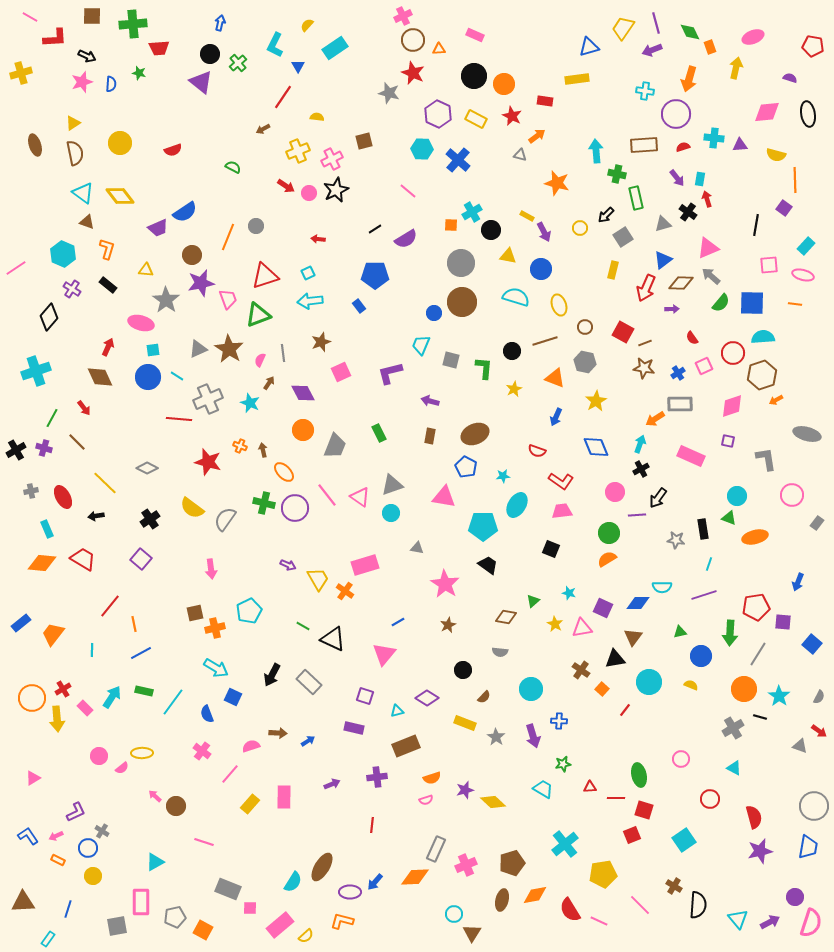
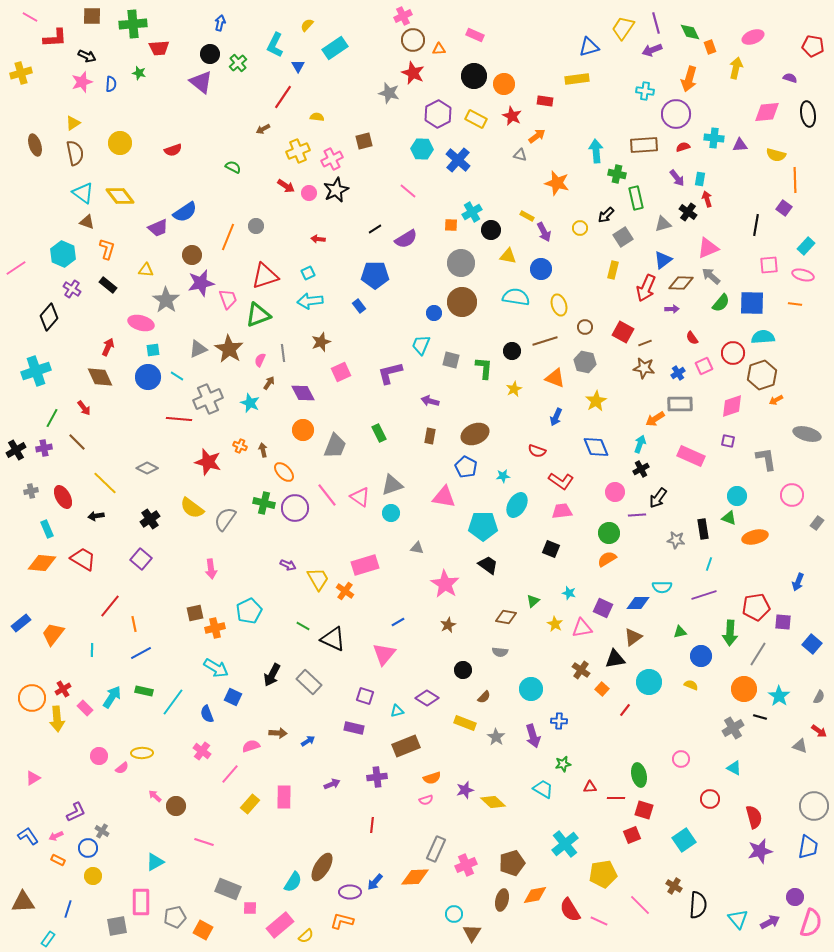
purple hexagon at (438, 114): rotated 8 degrees clockwise
cyan semicircle at (516, 297): rotated 8 degrees counterclockwise
purple cross at (44, 448): rotated 28 degrees counterclockwise
brown triangle at (633, 637): rotated 18 degrees clockwise
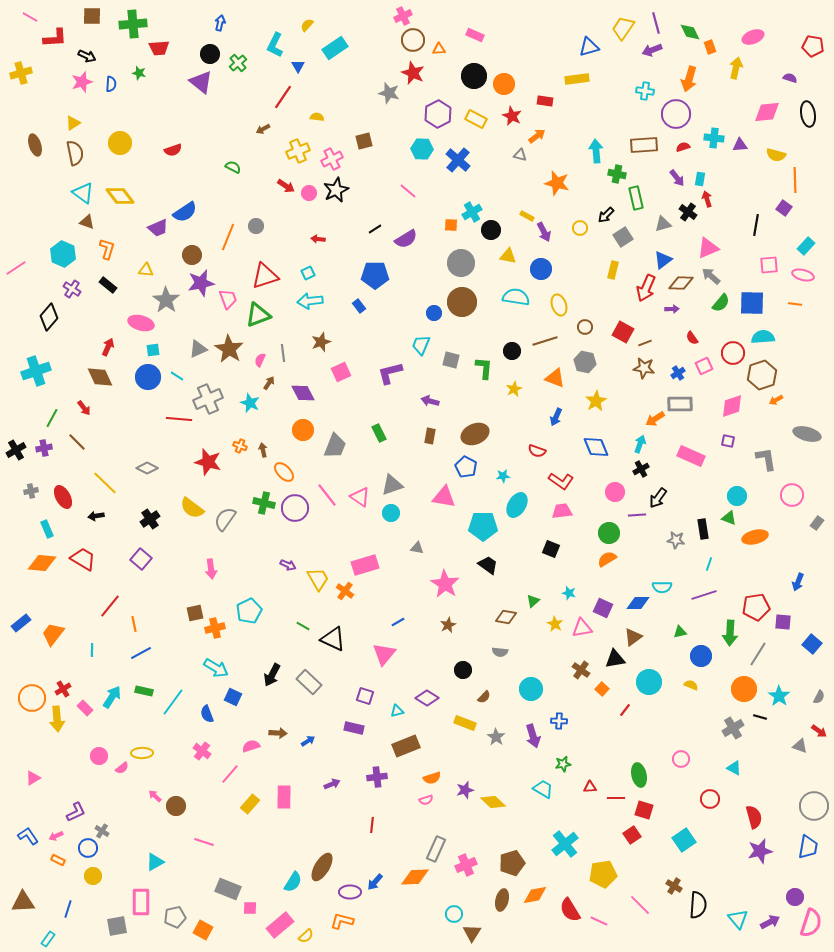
red square at (632, 835): rotated 12 degrees counterclockwise
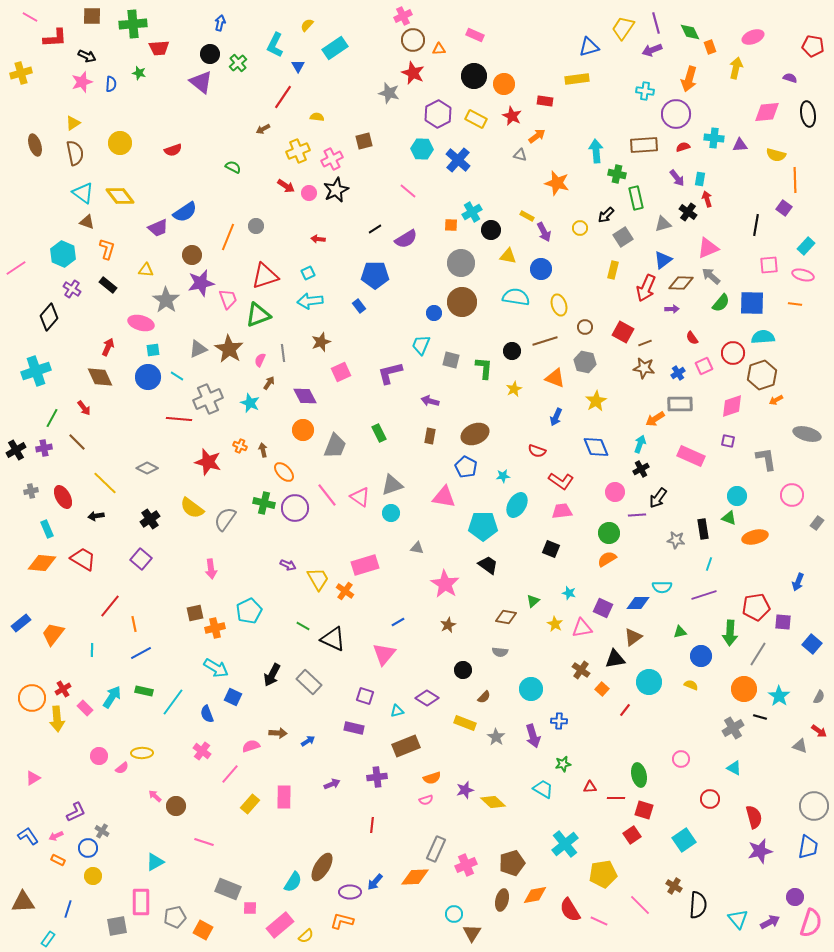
purple diamond at (303, 393): moved 2 px right, 3 px down
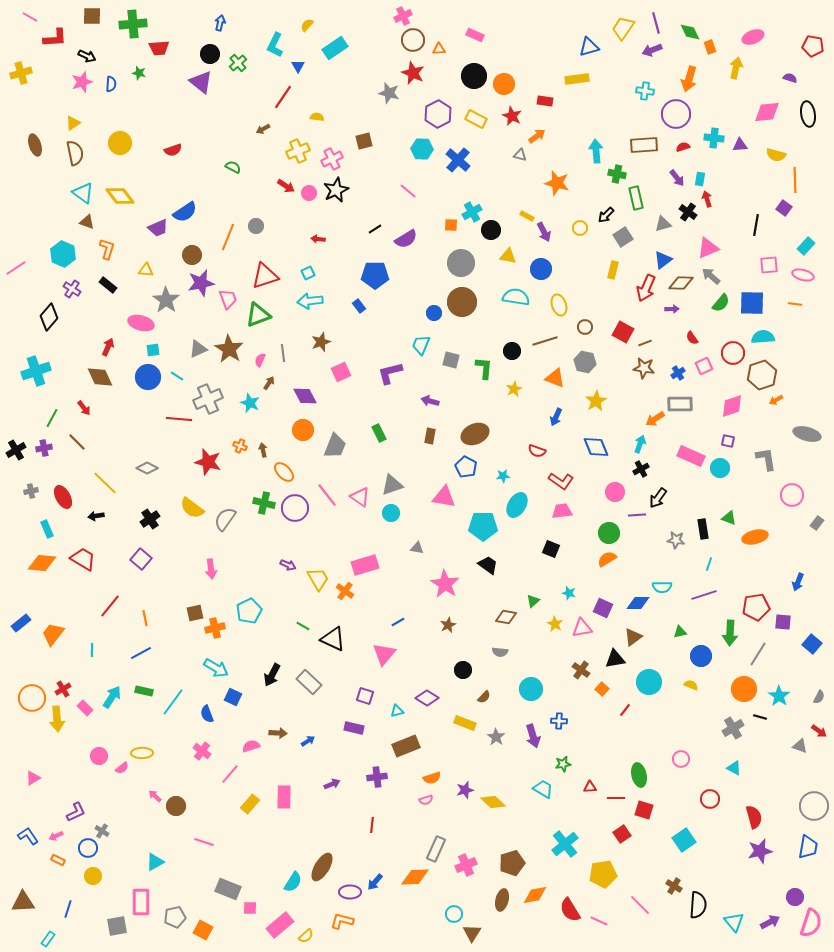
cyan circle at (737, 496): moved 17 px left, 28 px up
orange line at (134, 624): moved 11 px right, 6 px up
red square at (632, 835): moved 10 px left, 1 px up
cyan triangle at (738, 919): moved 4 px left, 3 px down
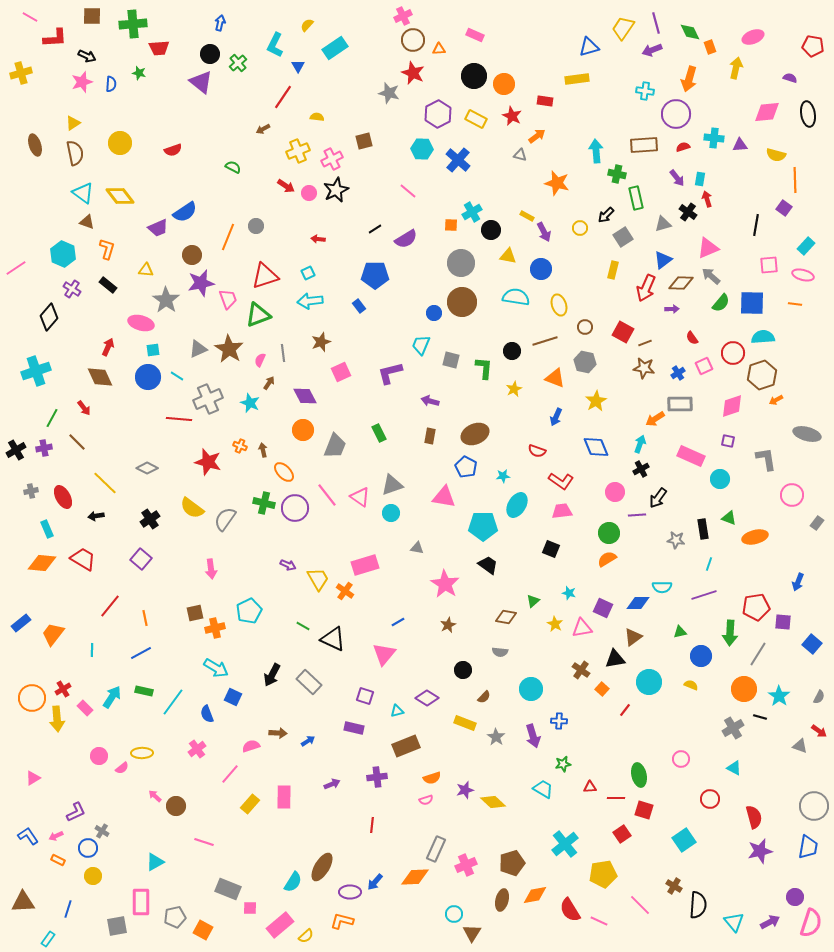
cyan circle at (720, 468): moved 11 px down
pink cross at (202, 751): moved 5 px left, 2 px up; rotated 18 degrees clockwise
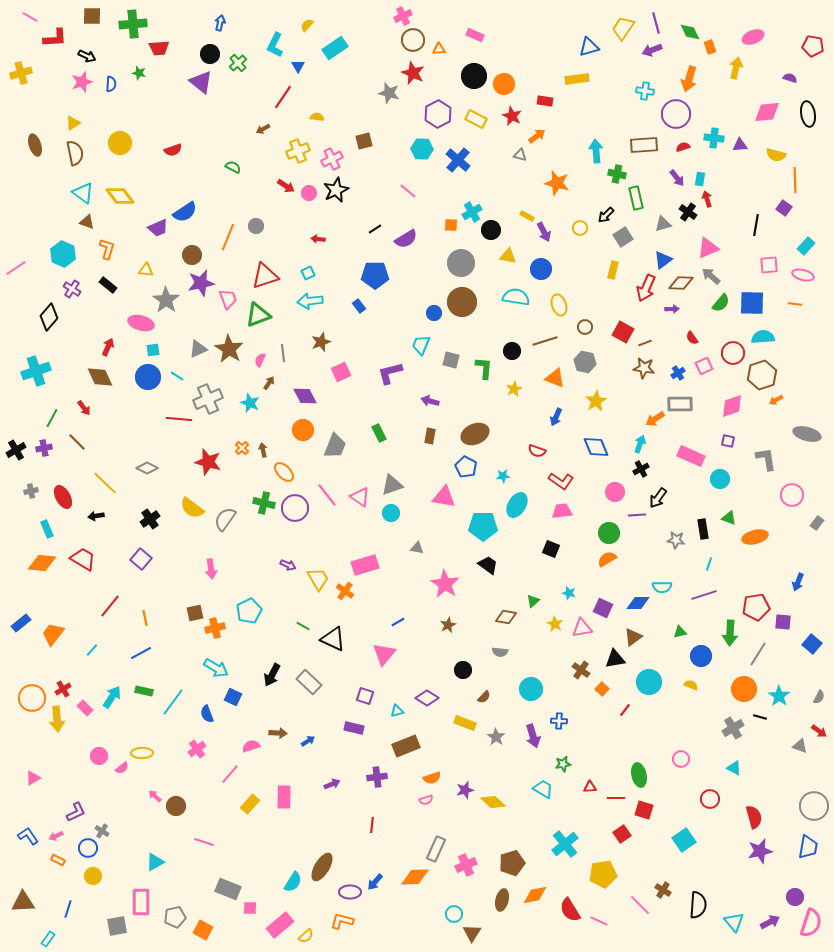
orange cross at (240, 446): moved 2 px right, 2 px down; rotated 24 degrees clockwise
cyan line at (92, 650): rotated 40 degrees clockwise
brown cross at (674, 886): moved 11 px left, 4 px down
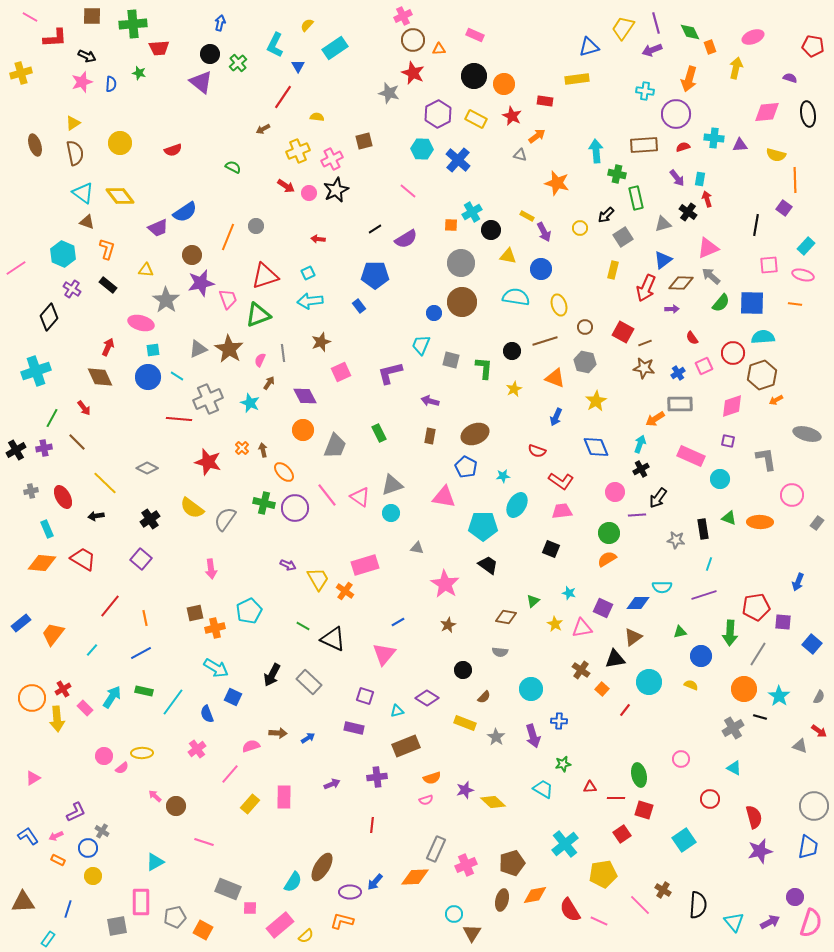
orange ellipse at (755, 537): moved 5 px right, 15 px up; rotated 15 degrees clockwise
blue arrow at (308, 741): moved 3 px up
pink circle at (99, 756): moved 5 px right
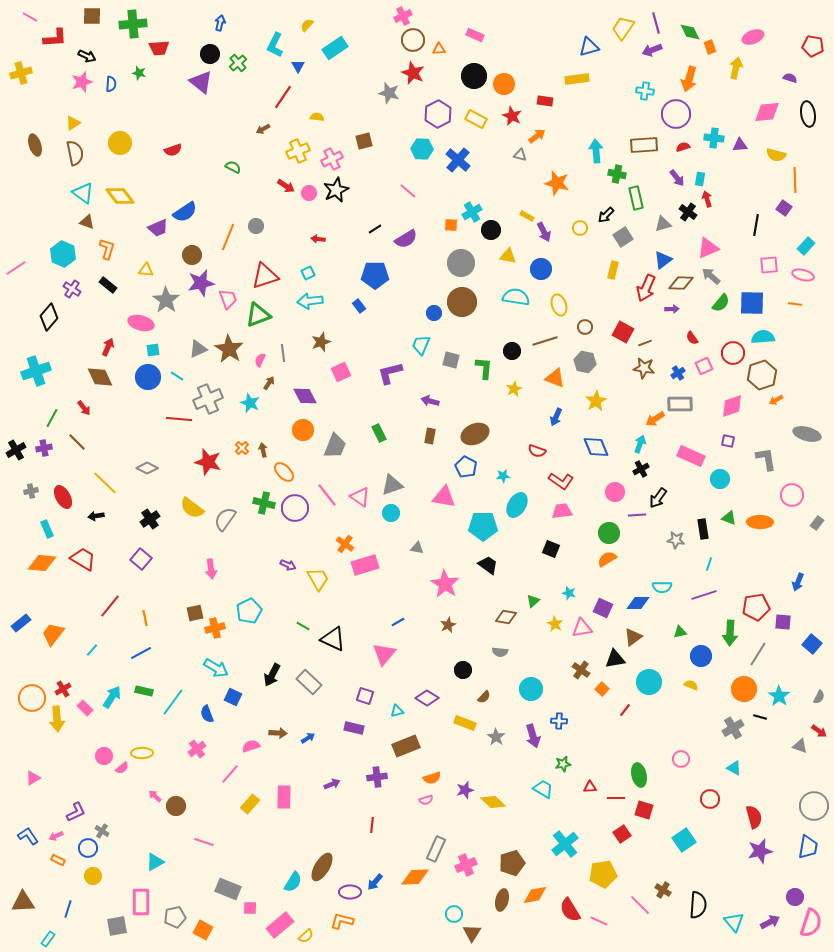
orange cross at (345, 591): moved 47 px up
